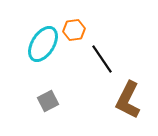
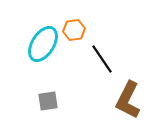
gray square: rotated 20 degrees clockwise
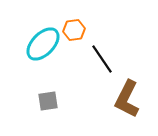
cyan ellipse: rotated 12 degrees clockwise
brown L-shape: moved 1 px left, 1 px up
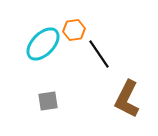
black line: moved 3 px left, 5 px up
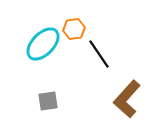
orange hexagon: moved 1 px up
brown L-shape: rotated 15 degrees clockwise
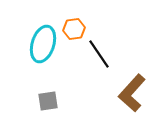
cyan ellipse: rotated 27 degrees counterclockwise
brown L-shape: moved 5 px right, 6 px up
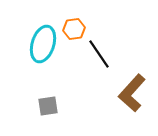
gray square: moved 5 px down
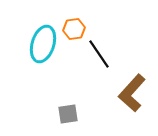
gray square: moved 20 px right, 8 px down
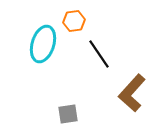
orange hexagon: moved 8 px up
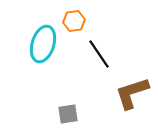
brown L-shape: rotated 30 degrees clockwise
